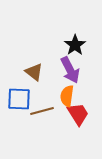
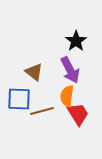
black star: moved 1 px right, 4 px up
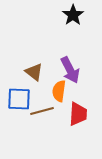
black star: moved 3 px left, 26 px up
orange semicircle: moved 8 px left, 5 px up
red trapezoid: rotated 35 degrees clockwise
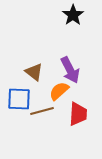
orange semicircle: rotated 40 degrees clockwise
